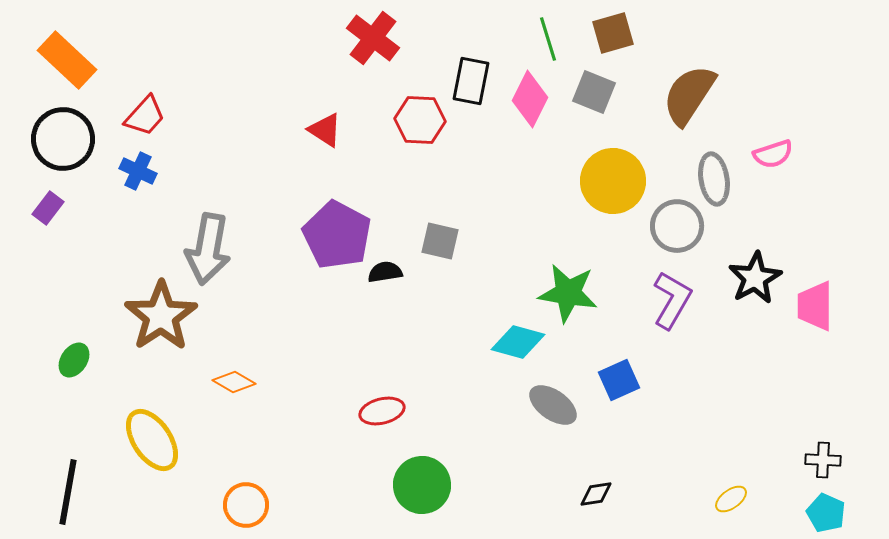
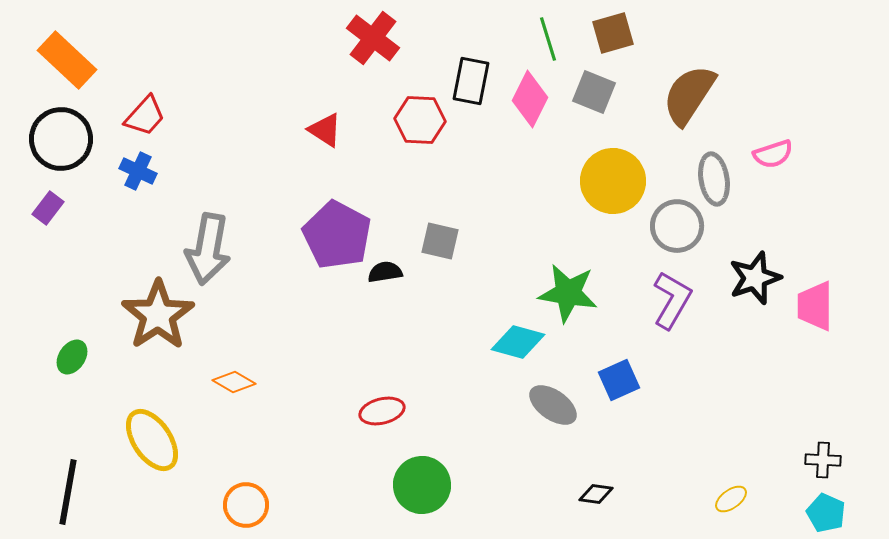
black circle at (63, 139): moved 2 px left
black star at (755, 278): rotated 10 degrees clockwise
brown star at (161, 316): moved 3 px left, 1 px up
green ellipse at (74, 360): moved 2 px left, 3 px up
black diamond at (596, 494): rotated 16 degrees clockwise
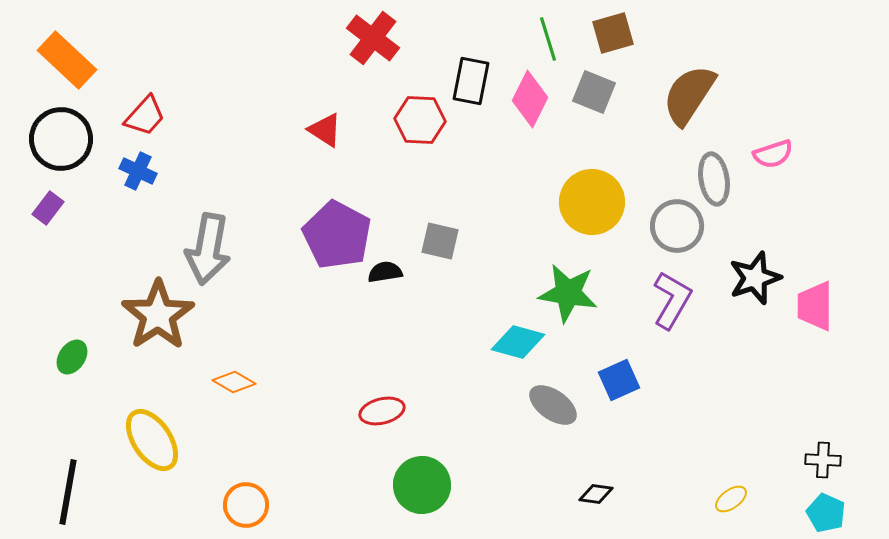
yellow circle at (613, 181): moved 21 px left, 21 px down
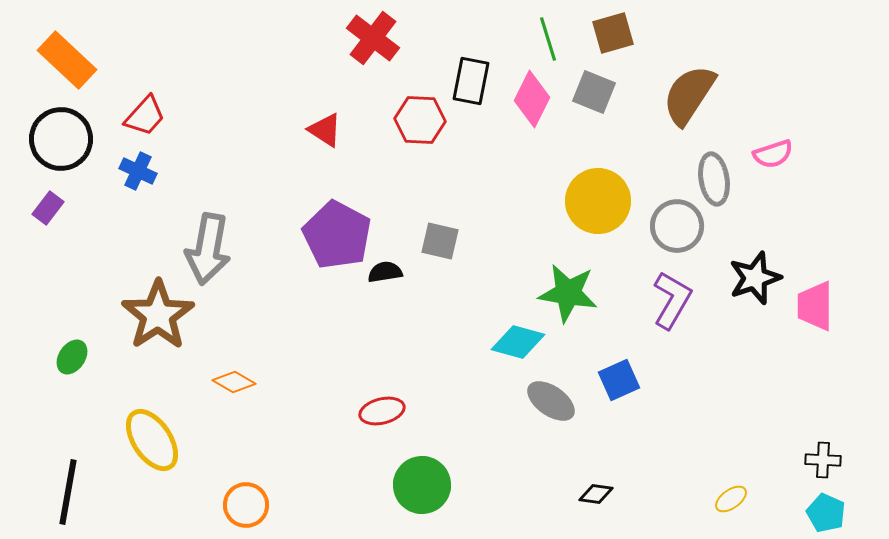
pink diamond at (530, 99): moved 2 px right
yellow circle at (592, 202): moved 6 px right, 1 px up
gray ellipse at (553, 405): moved 2 px left, 4 px up
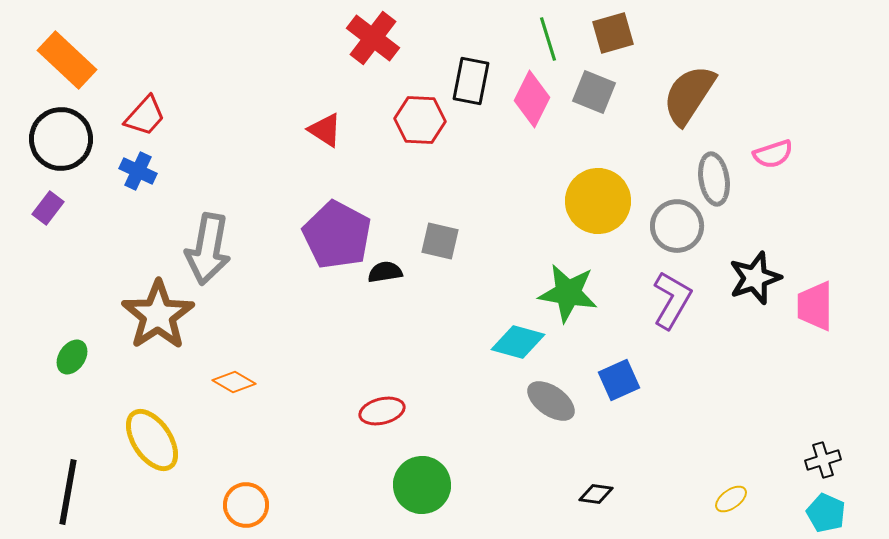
black cross at (823, 460): rotated 20 degrees counterclockwise
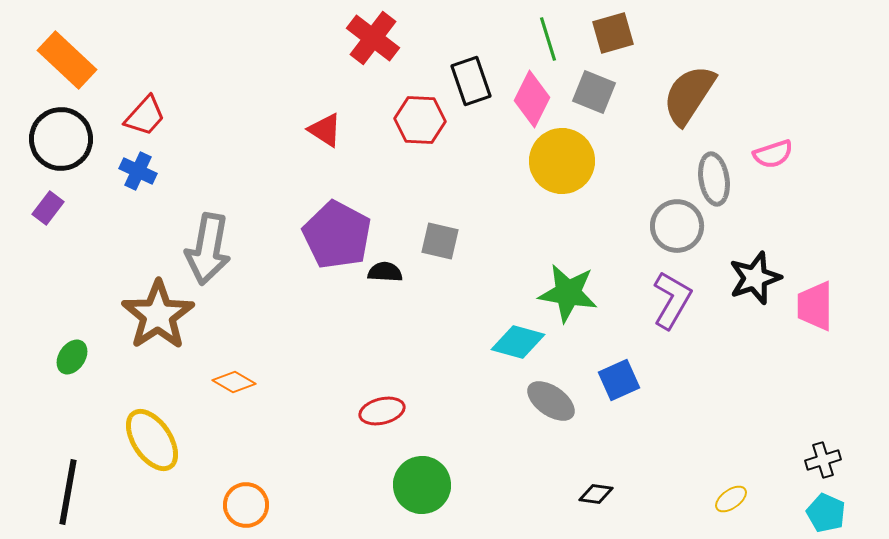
black rectangle at (471, 81): rotated 30 degrees counterclockwise
yellow circle at (598, 201): moved 36 px left, 40 px up
black semicircle at (385, 272): rotated 12 degrees clockwise
